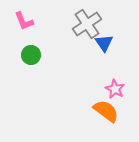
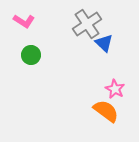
pink L-shape: rotated 35 degrees counterclockwise
blue triangle: rotated 12 degrees counterclockwise
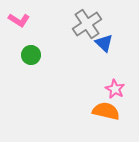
pink L-shape: moved 5 px left, 1 px up
orange semicircle: rotated 24 degrees counterclockwise
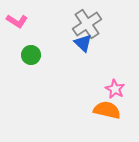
pink L-shape: moved 2 px left, 1 px down
blue triangle: moved 21 px left
orange semicircle: moved 1 px right, 1 px up
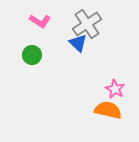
pink L-shape: moved 23 px right
blue triangle: moved 5 px left
green circle: moved 1 px right
orange semicircle: moved 1 px right
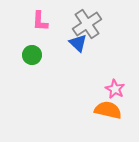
pink L-shape: rotated 60 degrees clockwise
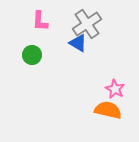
blue triangle: rotated 12 degrees counterclockwise
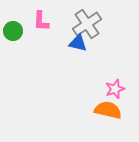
pink L-shape: moved 1 px right
blue triangle: rotated 18 degrees counterclockwise
green circle: moved 19 px left, 24 px up
pink star: rotated 24 degrees clockwise
